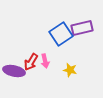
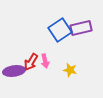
purple rectangle: moved 1 px left
blue square: moved 1 px left, 4 px up
purple ellipse: rotated 20 degrees counterclockwise
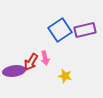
purple rectangle: moved 4 px right, 2 px down
pink arrow: moved 3 px up
yellow star: moved 5 px left, 6 px down
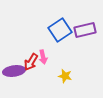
pink arrow: moved 2 px left, 1 px up
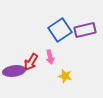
pink arrow: moved 7 px right
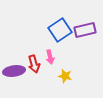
red arrow: moved 3 px right, 2 px down; rotated 48 degrees counterclockwise
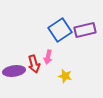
pink arrow: moved 2 px left; rotated 24 degrees clockwise
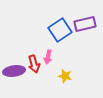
purple rectangle: moved 6 px up
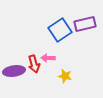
pink arrow: moved 1 px down; rotated 80 degrees clockwise
